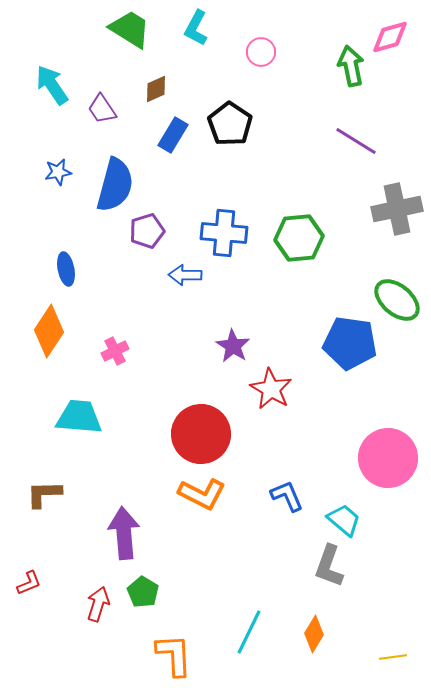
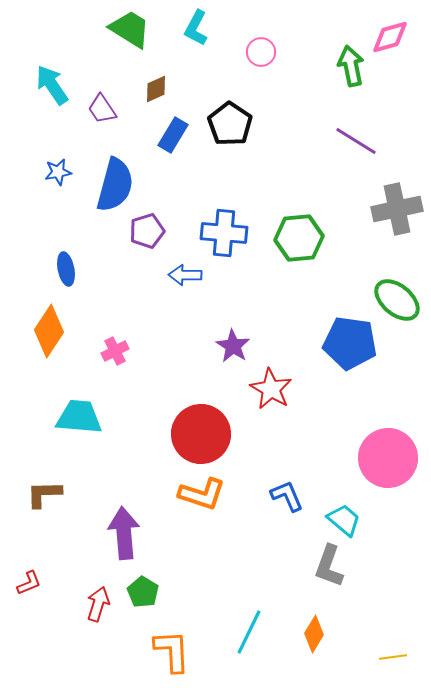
orange L-shape at (202, 494): rotated 9 degrees counterclockwise
orange L-shape at (174, 655): moved 2 px left, 4 px up
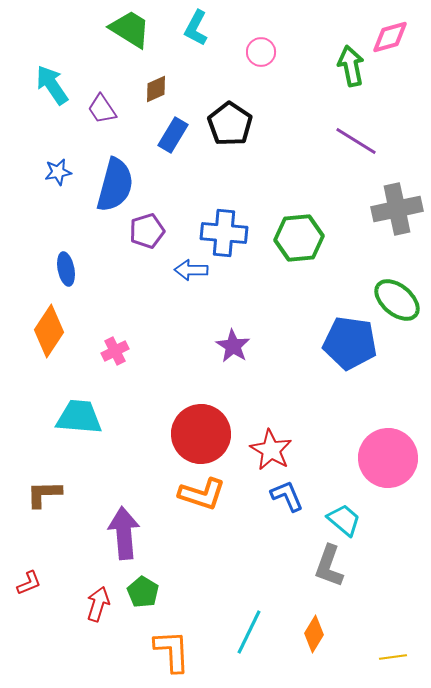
blue arrow at (185, 275): moved 6 px right, 5 px up
red star at (271, 389): moved 61 px down
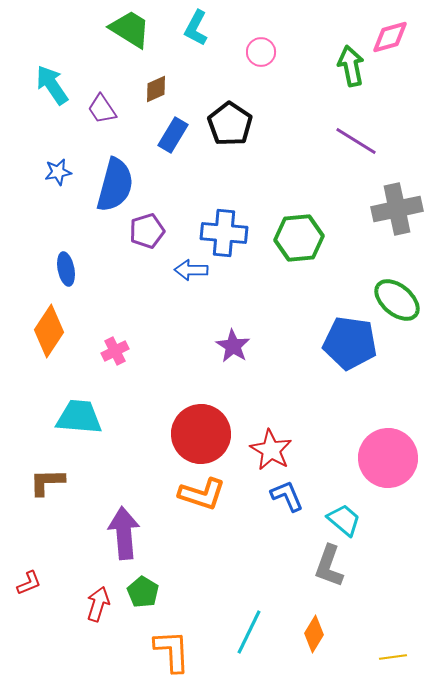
brown L-shape at (44, 494): moved 3 px right, 12 px up
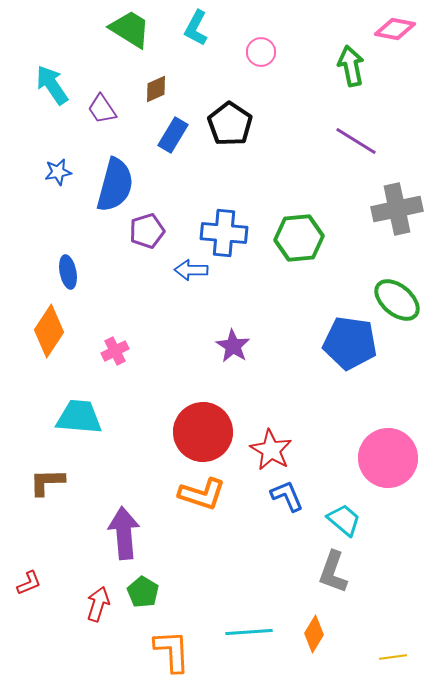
pink diamond at (390, 37): moved 5 px right, 8 px up; rotated 27 degrees clockwise
blue ellipse at (66, 269): moved 2 px right, 3 px down
red circle at (201, 434): moved 2 px right, 2 px up
gray L-shape at (329, 566): moved 4 px right, 6 px down
cyan line at (249, 632): rotated 60 degrees clockwise
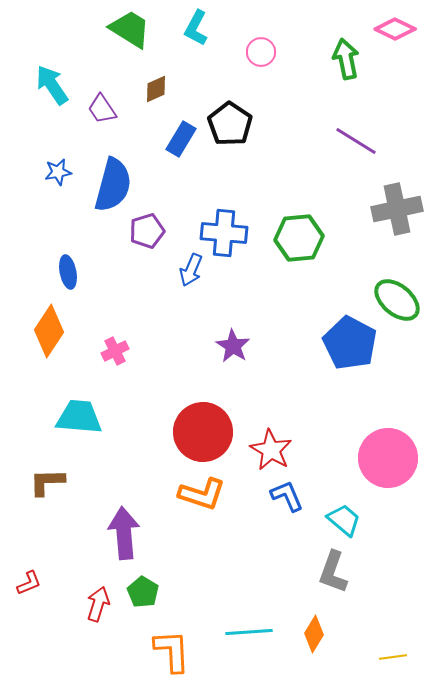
pink diamond at (395, 29): rotated 15 degrees clockwise
green arrow at (351, 66): moved 5 px left, 7 px up
blue rectangle at (173, 135): moved 8 px right, 4 px down
blue semicircle at (115, 185): moved 2 px left
blue arrow at (191, 270): rotated 68 degrees counterclockwise
blue pentagon at (350, 343): rotated 20 degrees clockwise
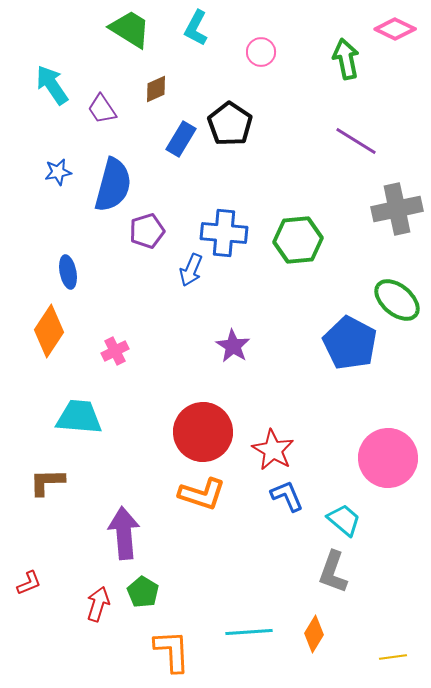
green hexagon at (299, 238): moved 1 px left, 2 px down
red star at (271, 450): moved 2 px right
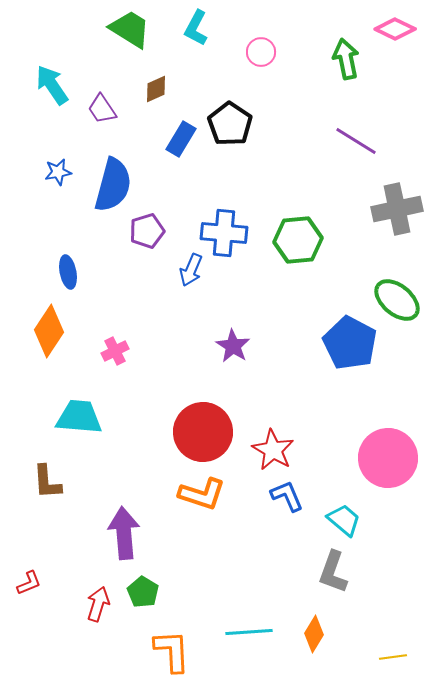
brown L-shape at (47, 482): rotated 93 degrees counterclockwise
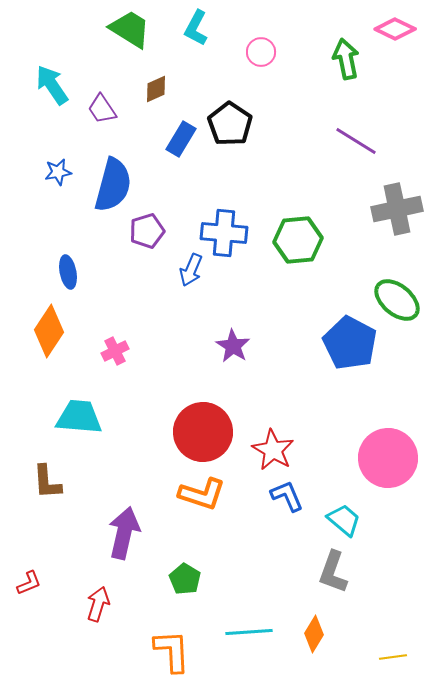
purple arrow at (124, 533): rotated 18 degrees clockwise
green pentagon at (143, 592): moved 42 px right, 13 px up
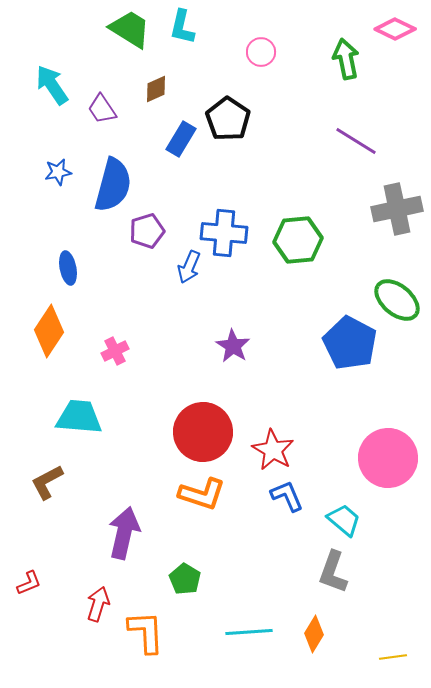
cyan L-shape at (196, 28): moved 14 px left, 1 px up; rotated 15 degrees counterclockwise
black pentagon at (230, 124): moved 2 px left, 5 px up
blue arrow at (191, 270): moved 2 px left, 3 px up
blue ellipse at (68, 272): moved 4 px up
brown L-shape at (47, 482): rotated 66 degrees clockwise
orange L-shape at (172, 651): moved 26 px left, 19 px up
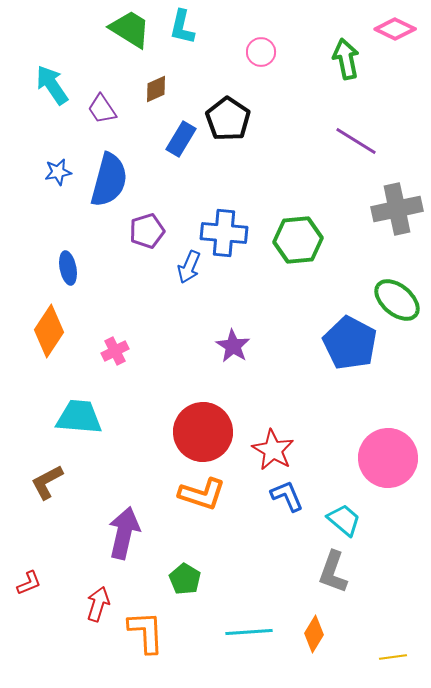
blue semicircle at (113, 185): moved 4 px left, 5 px up
